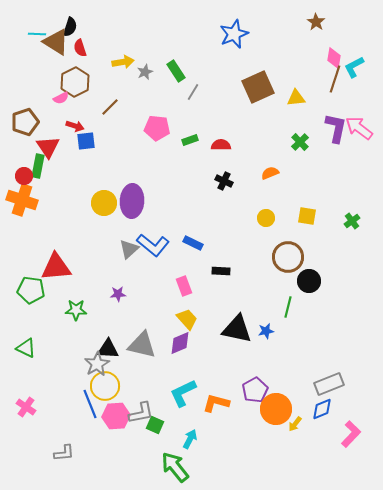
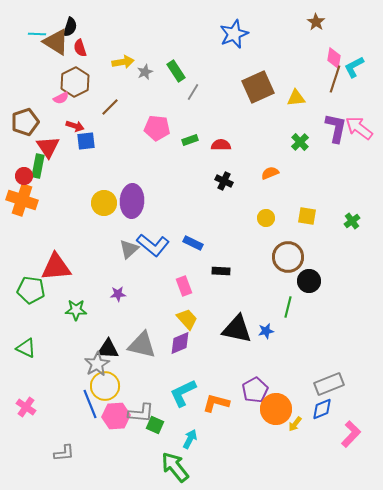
gray L-shape at (141, 413): rotated 16 degrees clockwise
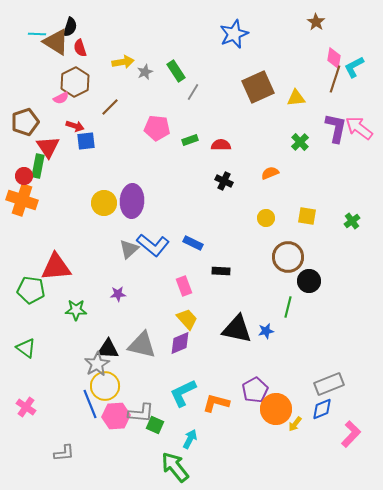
green triangle at (26, 348): rotated 10 degrees clockwise
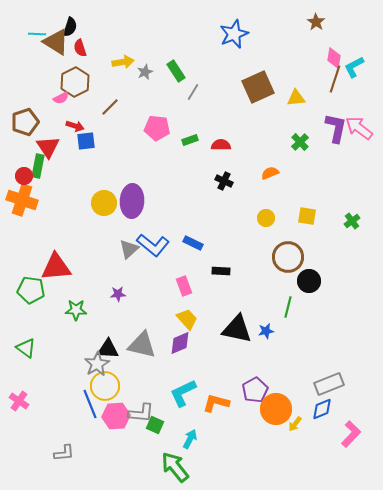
pink cross at (26, 407): moved 7 px left, 6 px up
